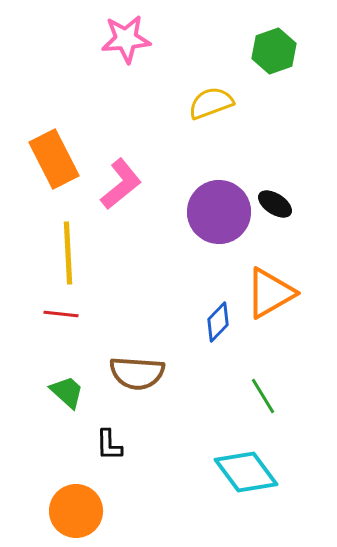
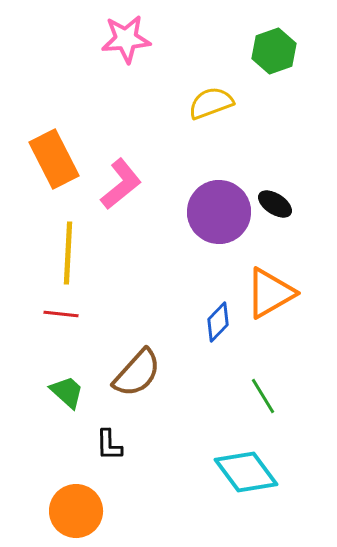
yellow line: rotated 6 degrees clockwise
brown semicircle: rotated 52 degrees counterclockwise
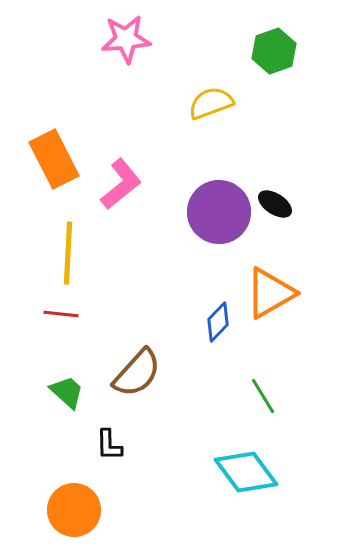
orange circle: moved 2 px left, 1 px up
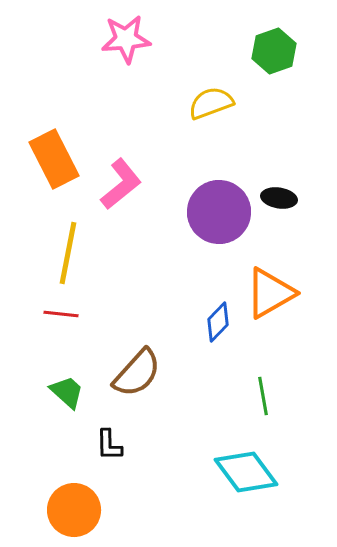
black ellipse: moved 4 px right, 6 px up; rotated 24 degrees counterclockwise
yellow line: rotated 8 degrees clockwise
green line: rotated 21 degrees clockwise
